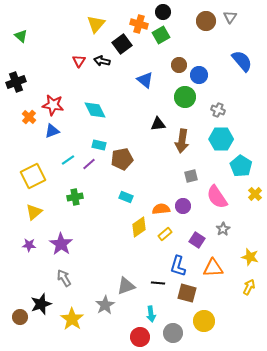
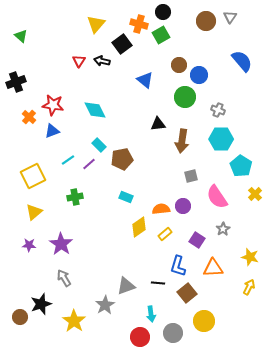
cyan rectangle at (99, 145): rotated 32 degrees clockwise
brown square at (187, 293): rotated 36 degrees clockwise
yellow star at (72, 319): moved 2 px right, 2 px down
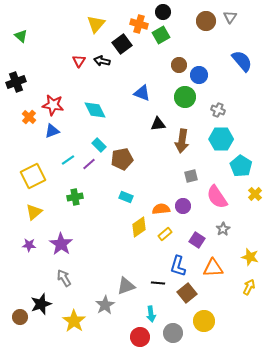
blue triangle at (145, 80): moved 3 px left, 13 px down; rotated 18 degrees counterclockwise
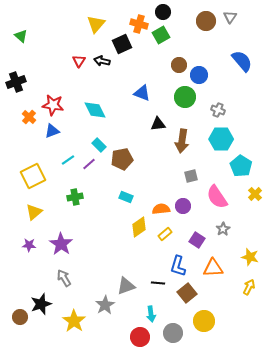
black square at (122, 44): rotated 12 degrees clockwise
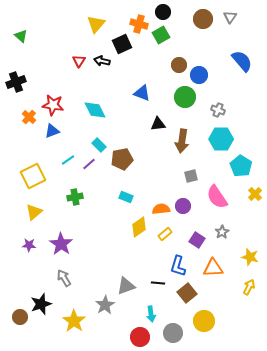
brown circle at (206, 21): moved 3 px left, 2 px up
gray star at (223, 229): moved 1 px left, 3 px down
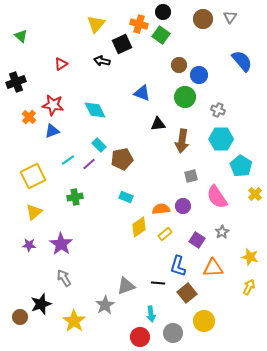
green square at (161, 35): rotated 24 degrees counterclockwise
red triangle at (79, 61): moved 18 px left, 3 px down; rotated 24 degrees clockwise
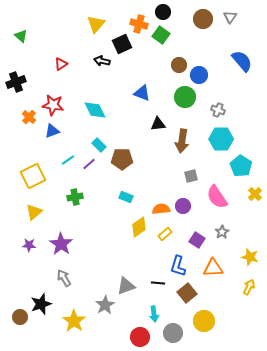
brown pentagon at (122, 159): rotated 10 degrees clockwise
cyan arrow at (151, 314): moved 3 px right
